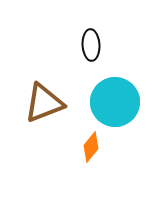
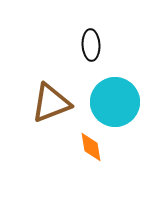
brown triangle: moved 7 px right
orange diamond: rotated 48 degrees counterclockwise
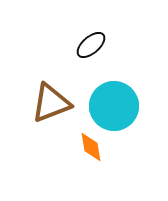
black ellipse: rotated 52 degrees clockwise
cyan circle: moved 1 px left, 4 px down
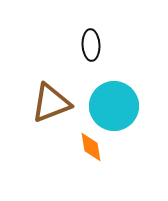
black ellipse: rotated 52 degrees counterclockwise
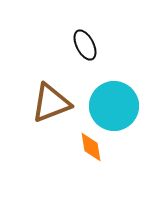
black ellipse: moved 6 px left; rotated 24 degrees counterclockwise
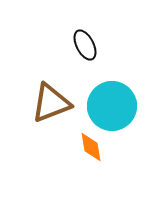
cyan circle: moved 2 px left
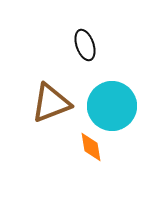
black ellipse: rotated 8 degrees clockwise
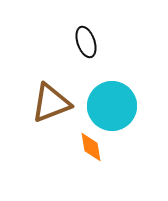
black ellipse: moved 1 px right, 3 px up
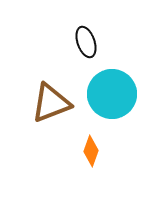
cyan circle: moved 12 px up
orange diamond: moved 4 px down; rotated 28 degrees clockwise
